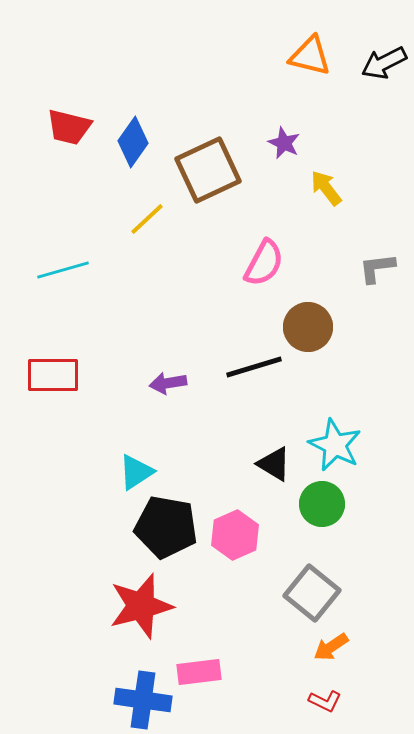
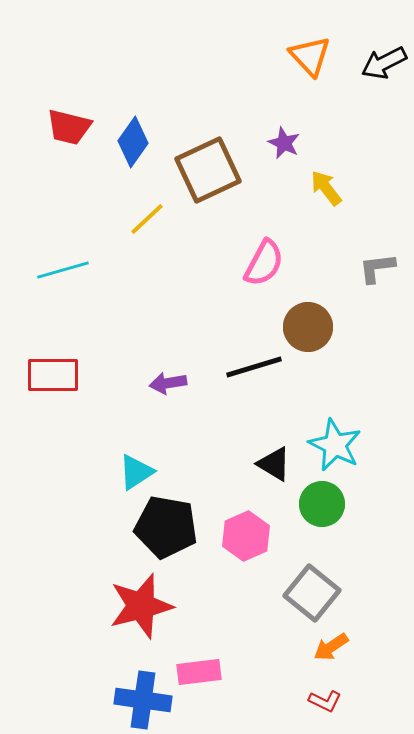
orange triangle: rotated 33 degrees clockwise
pink hexagon: moved 11 px right, 1 px down
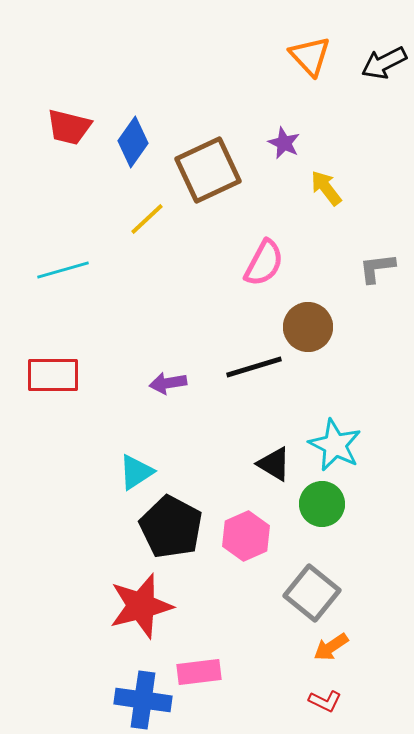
black pentagon: moved 5 px right; rotated 18 degrees clockwise
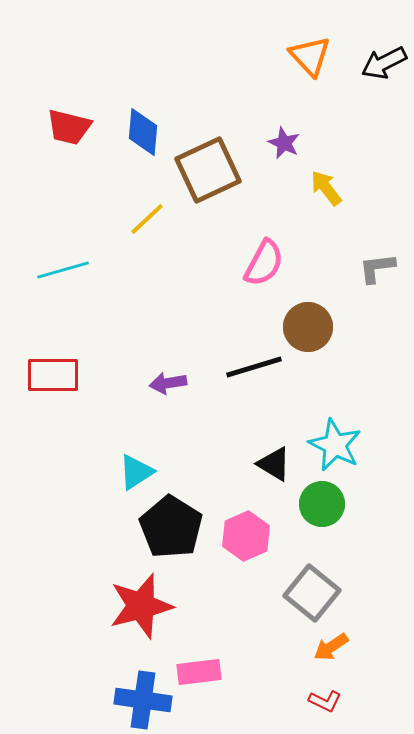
blue diamond: moved 10 px right, 10 px up; rotated 30 degrees counterclockwise
black pentagon: rotated 4 degrees clockwise
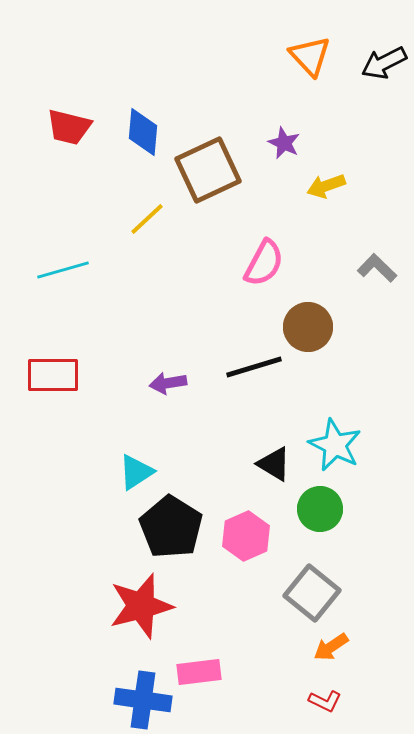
yellow arrow: moved 2 px up; rotated 72 degrees counterclockwise
gray L-shape: rotated 51 degrees clockwise
green circle: moved 2 px left, 5 px down
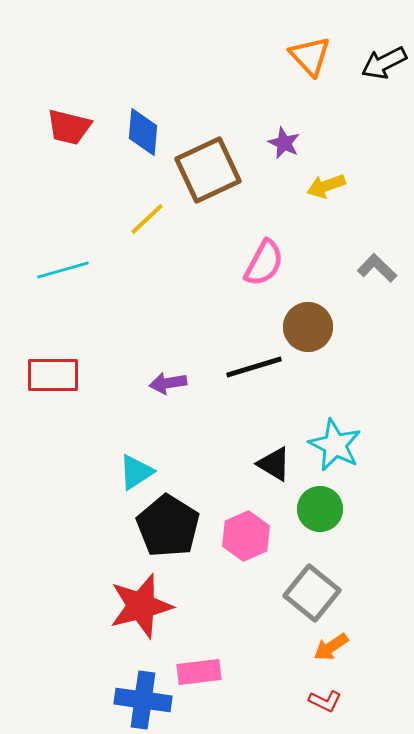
black pentagon: moved 3 px left, 1 px up
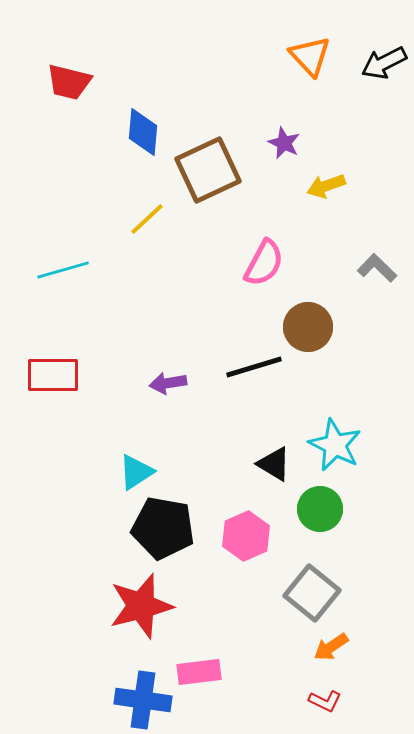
red trapezoid: moved 45 px up
black pentagon: moved 5 px left, 2 px down; rotated 22 degrees counterclockwise
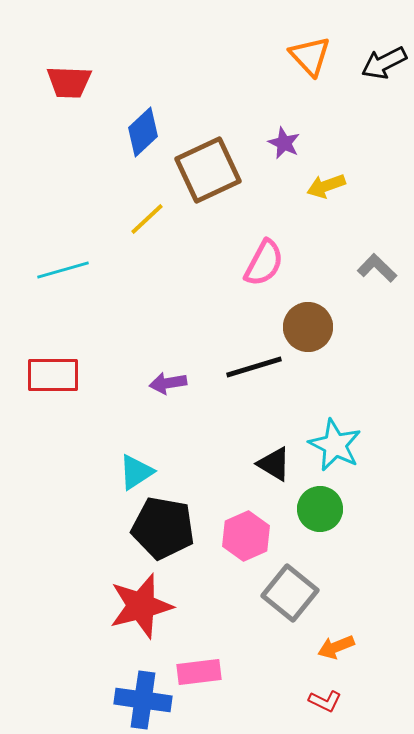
red trapezoid: rotated 12 degrees counterclockwise
blue diamond: rotated 42 degrees clockwise
gray square: moved 22 px left
orange arrow: moved 5 px right; rotated 12 degrees clockwise
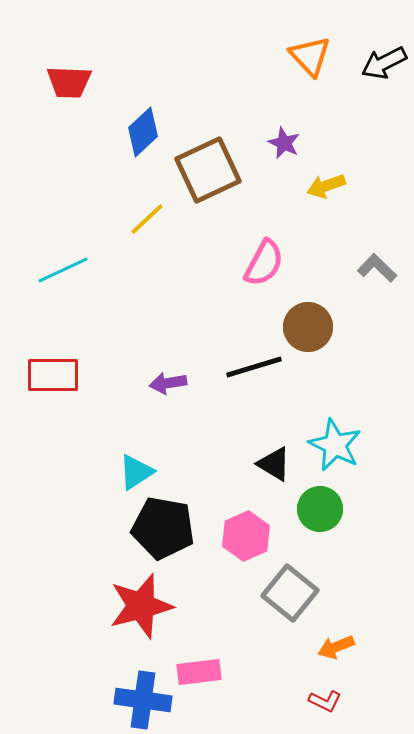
cyan line: rotated 9 degrees counterclockwise
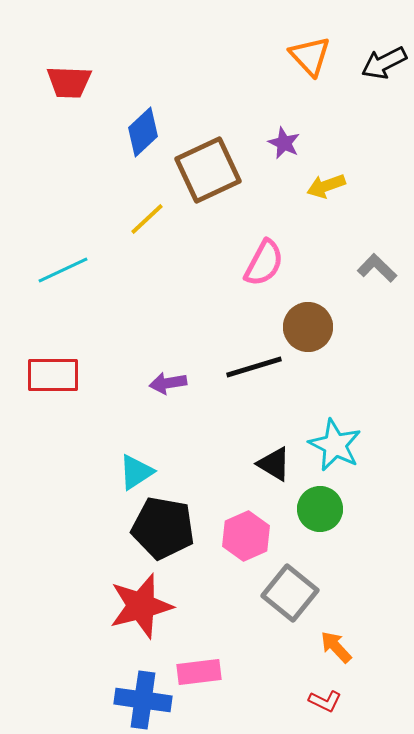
orange arrow: rotated 69 degrees clockwise
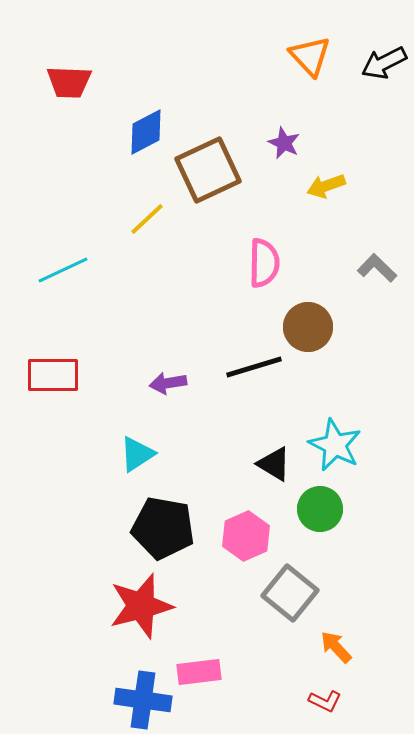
blue diamond: moved 3 px right; rotated 15 degrees clockwise
pink semicircle: rotated 27 degrees counterclockwise
cyan triangle: moved 1 px right, 18 px up
